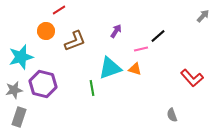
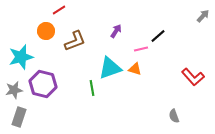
red L-shape: moved 1 px right, 1 px up
gray semicircle: moved 2 px right, 1 px down
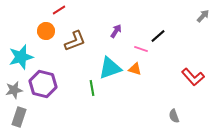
pink line: rotated 32 degrees clockwise
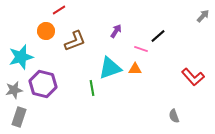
orange triangle: rotated 16 degrees counterclockwise
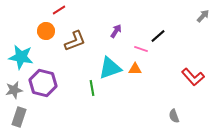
cyan star: rotated 25 degrees clockwise
purple hexagon: moved 1 px up
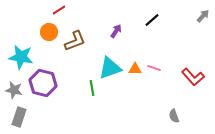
orange circle: moved 3 px right, 1 px down
black line: moved 6 px left, 16 px up
pink line: moved 13 px right, 19 px down
gray star: rotated 24 degrees clockwise
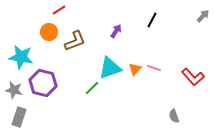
black line: rotated 21 degrees counterclockwise
orange triangle: rotated 48 degrees counterclockwise
green line: rotated 56 degrees clockwise
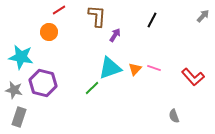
purple arrow: moved 1 px left, 4 px down
brown L-shape: moved 22 px right, 25 px up; rotated 65 degrees counterclockwise
